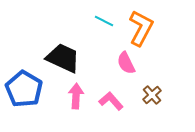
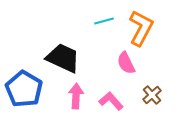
cyan line: rotated 42 degrees counterclockwise
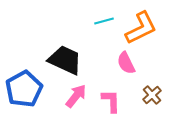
orange L-shape: rotated 36 degrees clockwise
black trapezoid: moved 2 px right, 2 px down
blue pentagon: rotated 12 degrees clockwise
pink arrow: rotated 35 degrees clockwise
pink L-shape: rotated 40 degrees clockwise
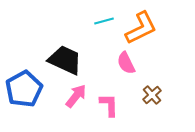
pink L-shape: moved 2 px left, 4 px down
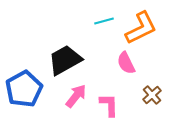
black trapezoid: rotated 54 degrees counterclockwise
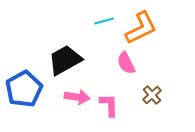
pink arrow: moved 1 px right, 1 px down; rotated 60 degrees clockwise
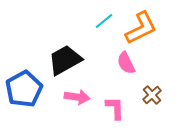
cyan line: rotated 24 degrees counterclockwise
pink L-shape: moved 6 px right, 3 px down
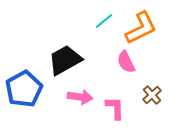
pink semicircle: moved 1 px up
pink arrow: moved 3 px right
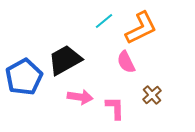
blue pentagon: moved 12 px up
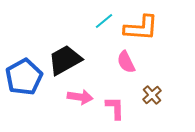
orange L-shape: rotated 30 degrees clockwise
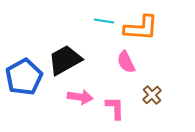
cyan line: rotated 48 degrees clockwise
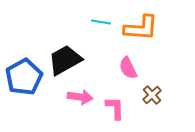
cyan line: moved 3 px left, 1 px down
pink semicircle: moved 2 px right, 6 px down
